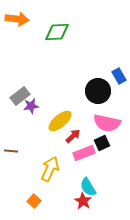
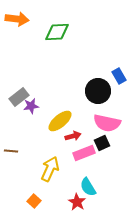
gray rectangle: moved 1 px left, 1 px down
red arrow: rotated 28 degrees clockwise
red star: moved 6 px left, 1 px down
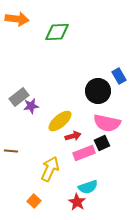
cyan semicircle: rotated 78 degrees counterclockwise
